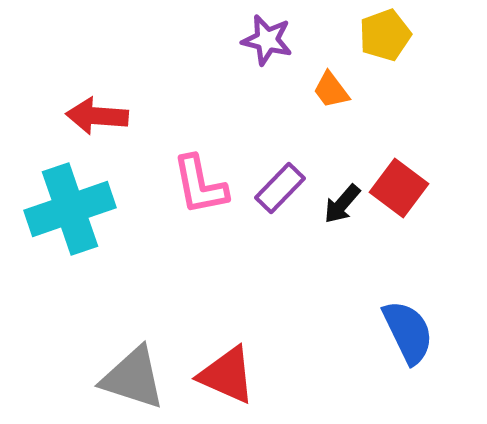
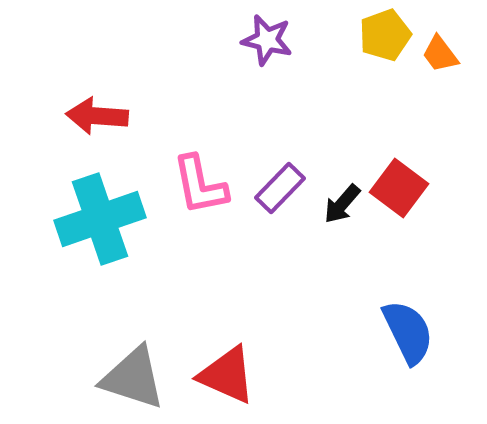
orange trapezoid: moved 109 px right, 36 px up
cyan cross: moved 30 px right, 10 px down
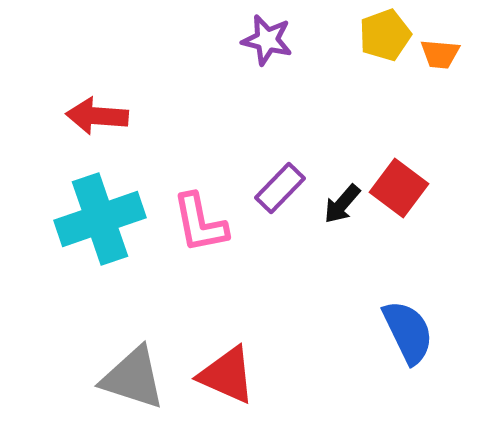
orange trapezoid: rotated 48 degrees counterclockwise
pink L-shape: moved 38 px down
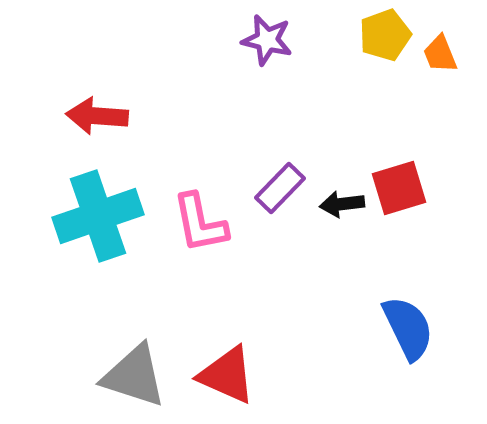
orange trapezoid: rotated 63 degrees clockwise
red square: rotated 36 degrees clockwise
black arrow: rotated 42 degrees clockwise
cyan cross: moved 2 px left, 3 px up
blue semicircle: moved 4 px up
gray triangle: moved 1 px right, 2 px up
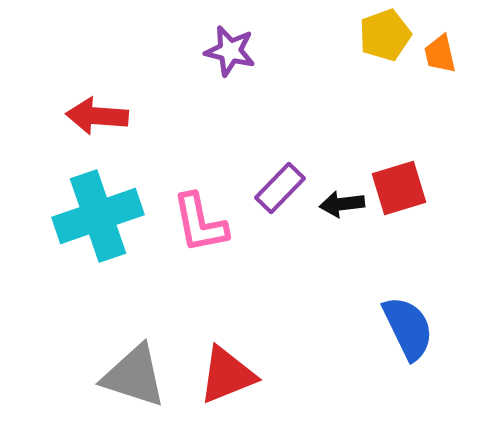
purple star: moved 37 px left, 11 px down
orange trapezoid: rotated 9 degrees clockwise
red triangle: rotated 46 degrees counterclockwise
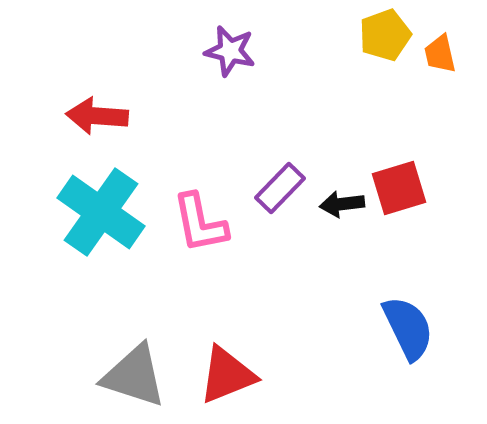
cyan cross: moved 3 px right, 4 px up; rotated 36 degrees counterclockwise
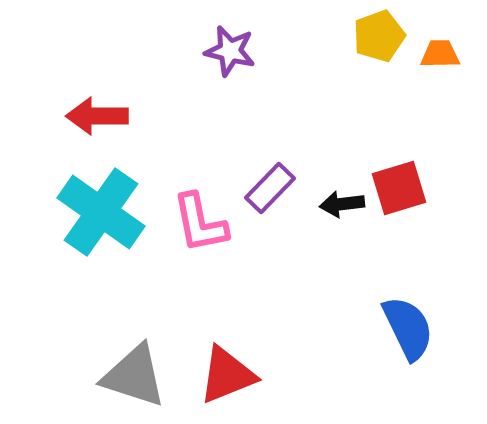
yellow pentagon: moved 6 px left, 1 px down
orange trapezoid: rotated 102 degrees clockwise
red arrow: rotated 4 degrees counterclockwise
purple rectangle: moved 10 px left
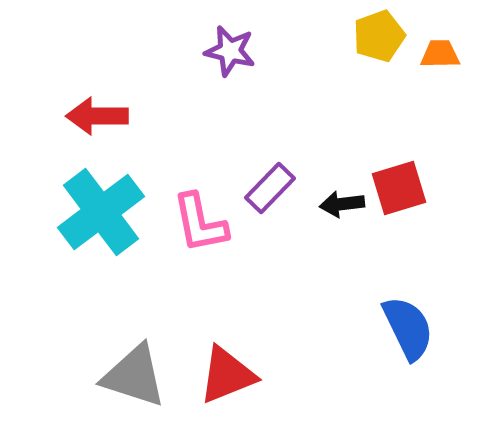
cyan cross: rotated 18 degrees clockwise
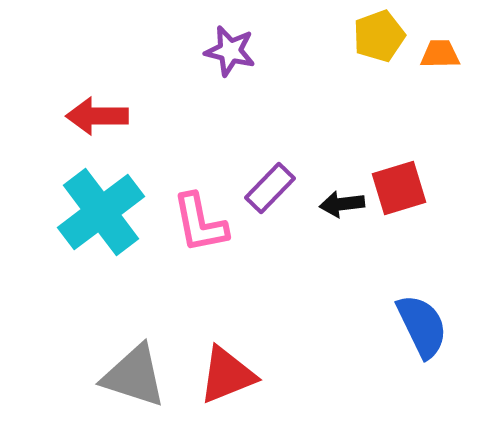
blue semicircle: moved 14 px right, 2 px up
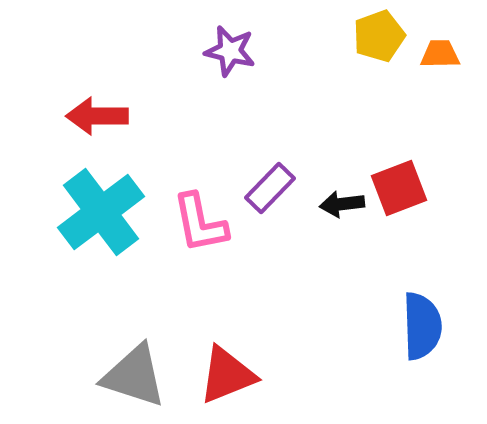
red square: rotated 4 degrees counterclockwise
blue semicircle: rotated 24 degrees clockwise
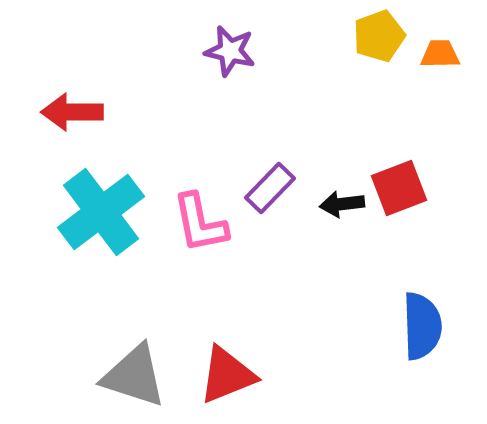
red arrow: moved 25 px left, 4 px up
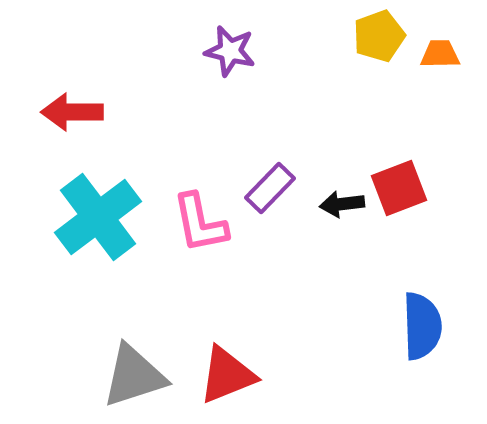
cyan cross: moved 3 px left, 5 px down
gray triangle: rotated 36 degrees counterclockwise
